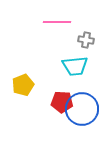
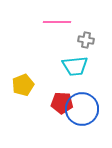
red pentagon: moved 1 px down
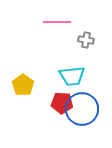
cyan trapezoid: moved 3 px left, 10 px down
yellow pentagon: rotated 15 degrees counterclockwise
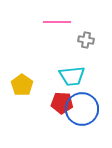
yellow pentagon: moved 1 px left
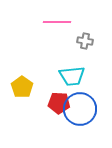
gray cross: moved 1 px left, 1 px down
yellow pentagon: moved 2 px down
red pentagon: moved 3 px left
blue circle: moved 2 px left
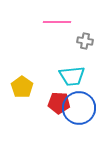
blue circle: moved 1 px left, 1 px up
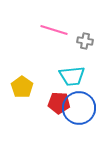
pink line: moved 3 px left, 8 px down; rotated 16 degrees clockwise
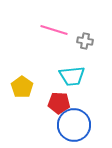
blue circle: moved 5 px left, 17 px down
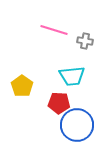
yellow pentagon: moved 1 px up
blue circle: moved 3 px right
